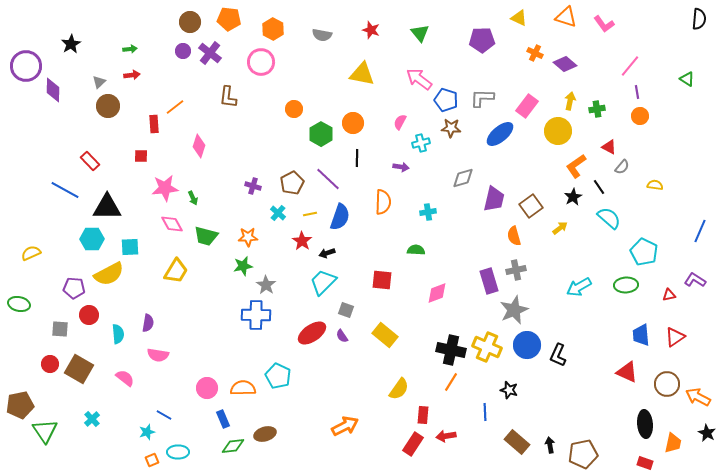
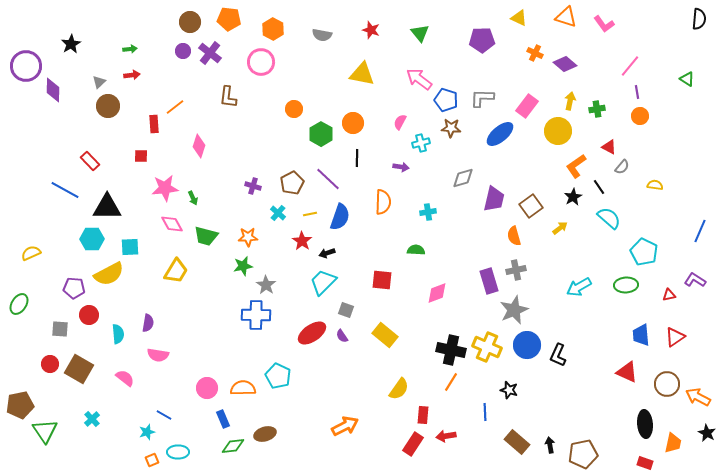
green ellipse at (19, 304): rotated 70 degrees counterclockwise
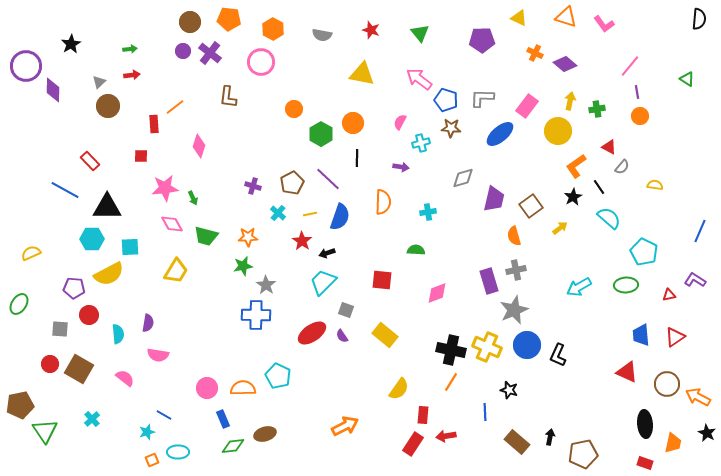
black arrow at (550, 445): moved 8 px up; rotated 21 degrees clockwise
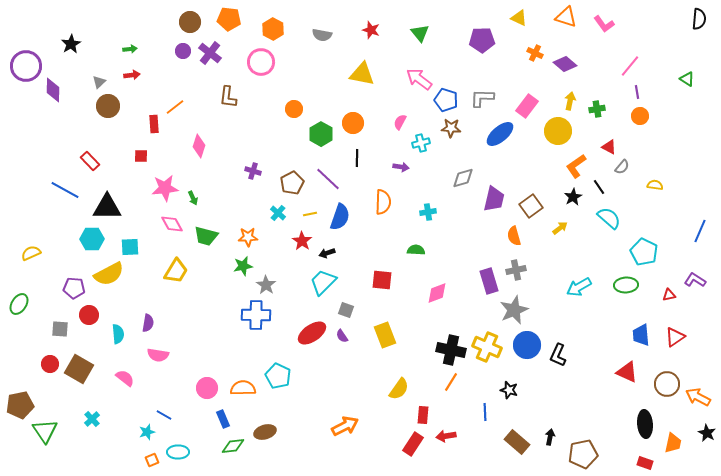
purple cross at (253, 186): moved 15 px up
yellow rectangle at (385, 335): rotated 30 degrees clockwise
brown ellipse at (265, 434): moved 2 px up
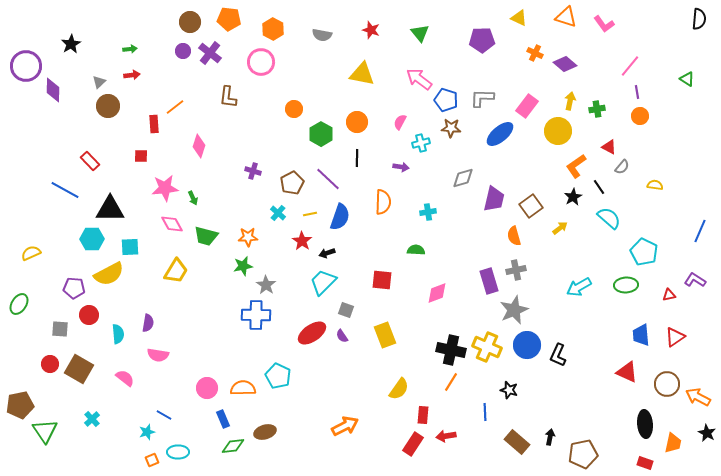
orange circle at (353, 123): moved 4 px right, 1 px up
black triangle at (107, 207): moved 3 px right, 2 px down
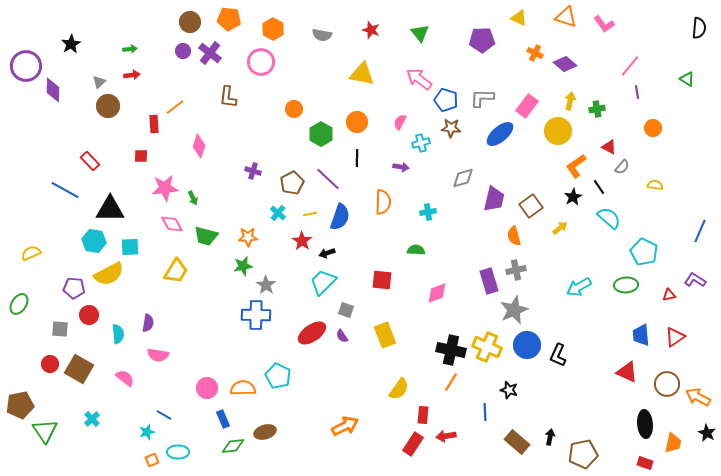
black semicircle at (699, 19): moved 9 px down
orange circle at (640, 116): moved 13 px right, 12 px down
cyan hexagon at (92, 239): moved 2 px right, 2 px down; rotated 10 degrees clockwise
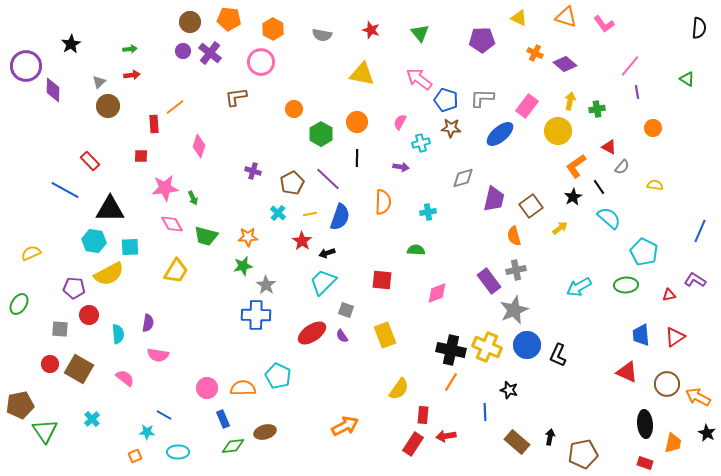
brown L-shape at (228, 97): moved 8 px right; rotated 75 degrees clockwise
purple rectangle at (489, 281): rotated 20 degrees counterclockwise
cyan star at (147, 432): rotated 21 degrees clockwise
orange square at (152, 460): moved 17 px left, 4 px up
